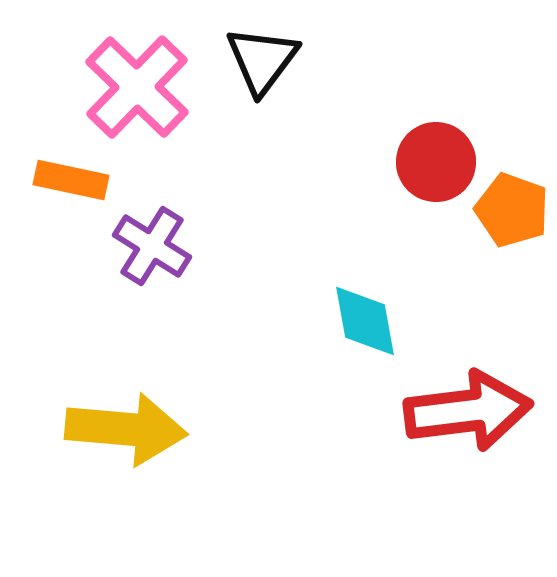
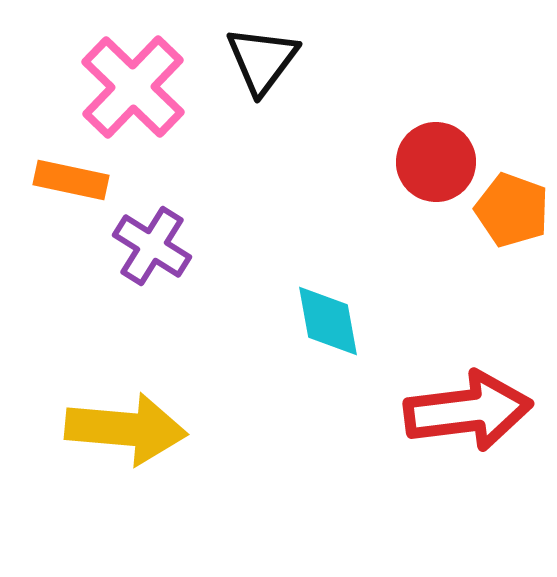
pink cross: moved 4 px left
cyan diamond: moved 37 px left
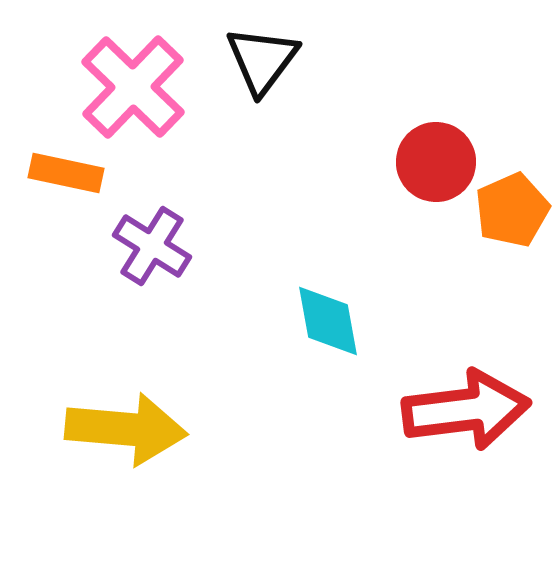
orange rectangle: moved 5 px left, 7 px up
orange pentagon: rotated 28 degrees clockwise
red arrow: moved 2 px left, 1 px up
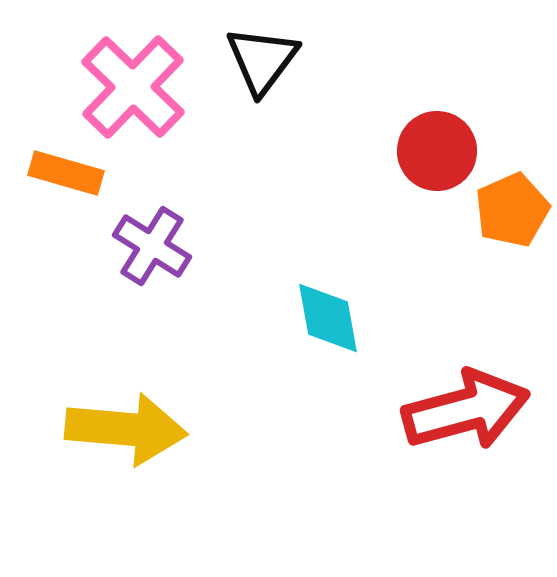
red circle: moved 1 px right, 11 px up
orange rectangle: rotated 4 degrees clockwise
cyan diamond: moved 3 px up
red arrow: rotated 8 degrees counterclockwise
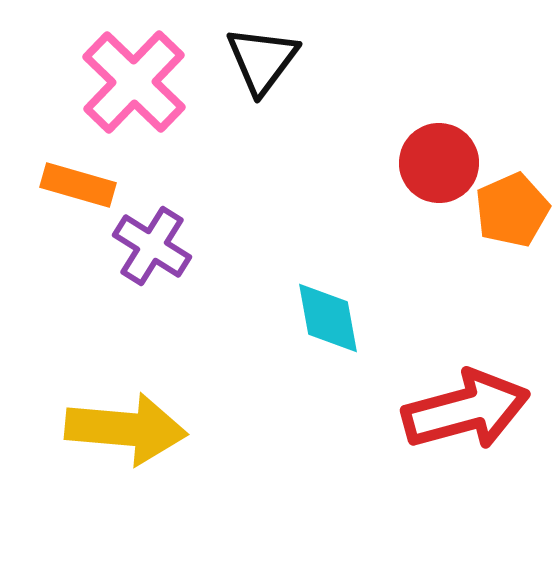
pink cross: moved 1 px right, 5 px up
red circle: moved 2 px right, 12 px down
orange rectangle: moved 12 px right, 12 px down
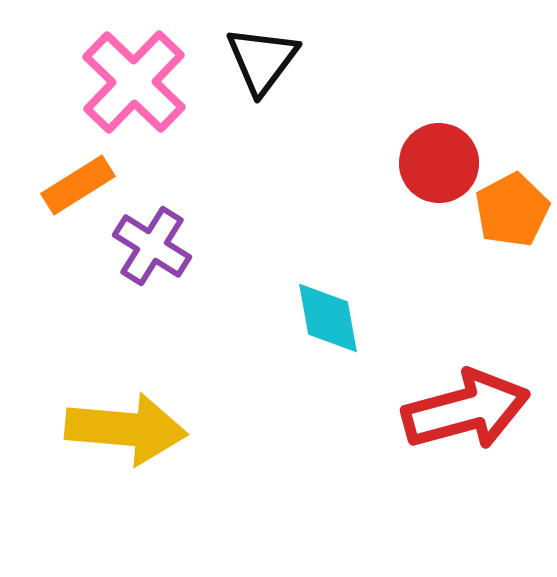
orange rectangle: rotated 48 degrees counterclockwise
orange pentagon: rotated 4 degrees counterclockwise
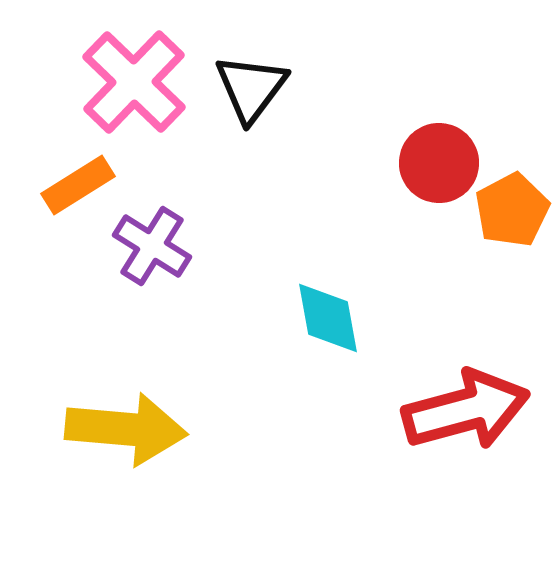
black triangle: moved 11 px left, 28 px down
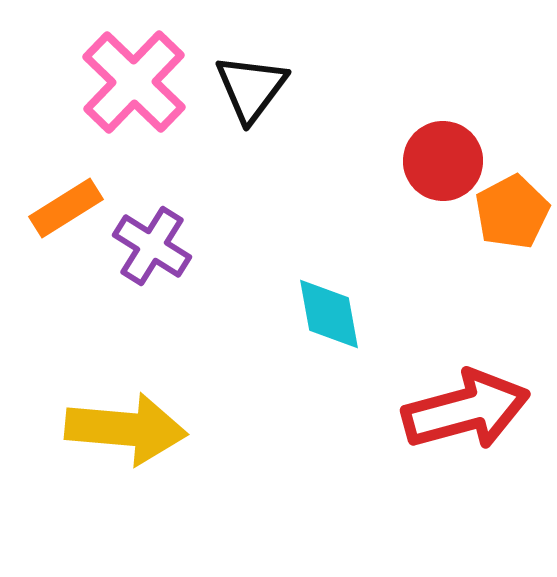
red circle: moved 4 px right, 2 px up
orange rectangle: moved 12 px left, 23 px down
orange pentagon: moved 2 px down
cyan diamond: moved 1 px right, 4 px up
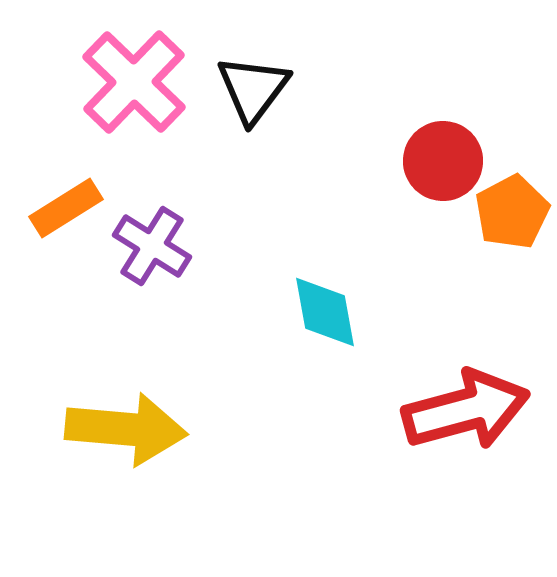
black triangle: moved 2 px right, 1 px down
cyan diamond: moved 4 px left, 2 px up
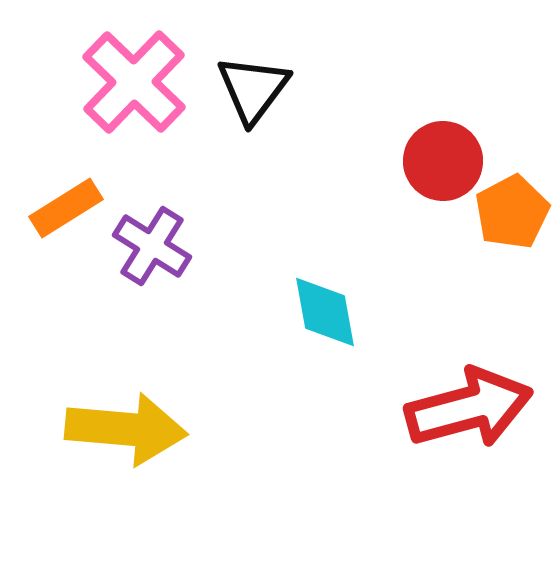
red arrow: moved 3 px right, 2 px up
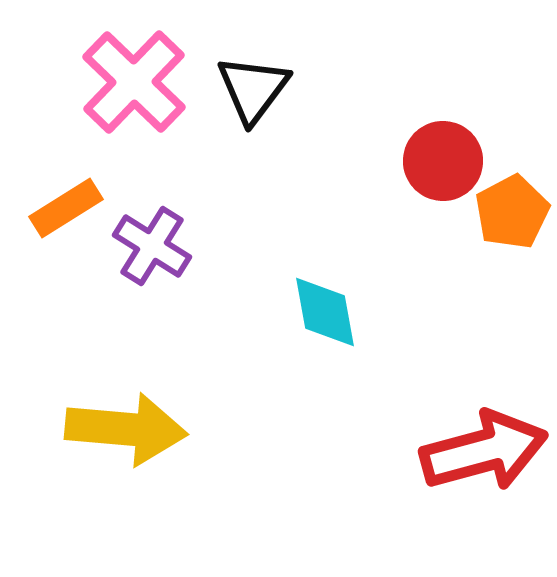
red arrow: moved 15 px right, 43 px down
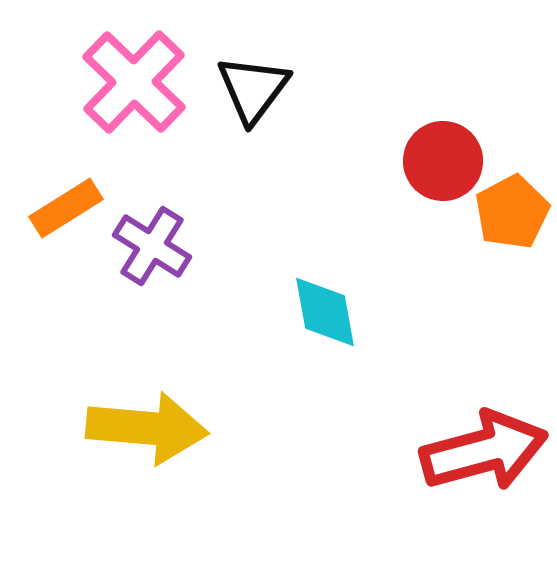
yellow arrow: moved 21 px right, 1 px up
